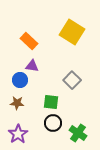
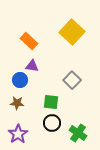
yellow square: rotated 10 degrees clockwise
black circle: moved 1 px left
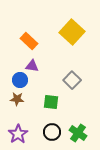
brown star: moved 4 px up
black circle: moved 9 px down
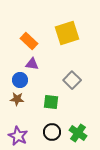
yellow square: moved 5 px left, 1 px down; rotated 30 degrees clockwise
purple triangle: moved 2 px up
purple star: moved 2 px down; rotated 12 degrees counterclockwise
